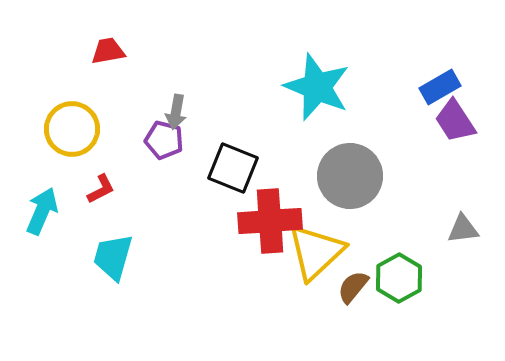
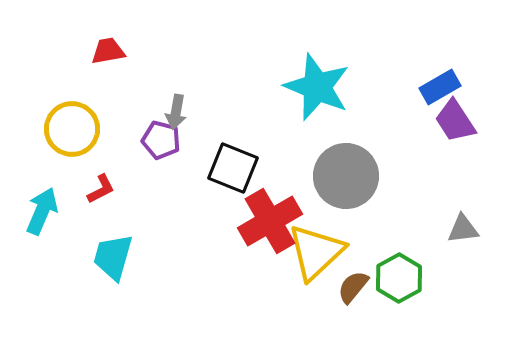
purple pentagon: moved 3 px left
gray circle: moved 4 px left
red cross: rotated 26 degrees counterclockwise
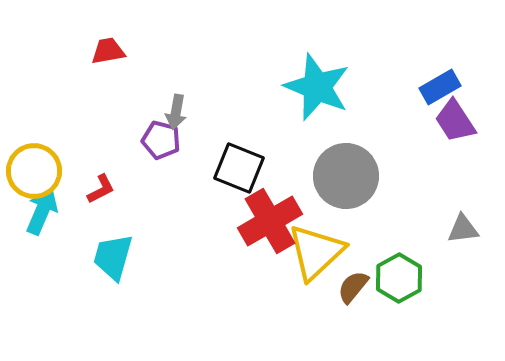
yellow circle: moved 38 px left, 42 px down
black square: moved 6 px right
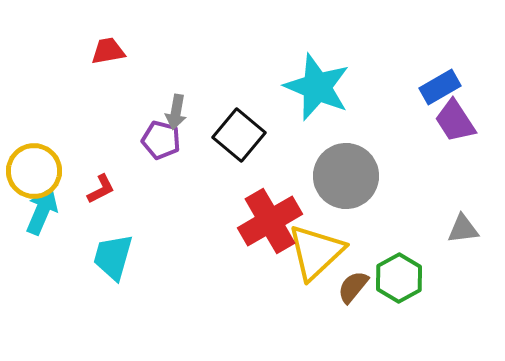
black square: moved 33 px up; rotated 18 degrees clockwise
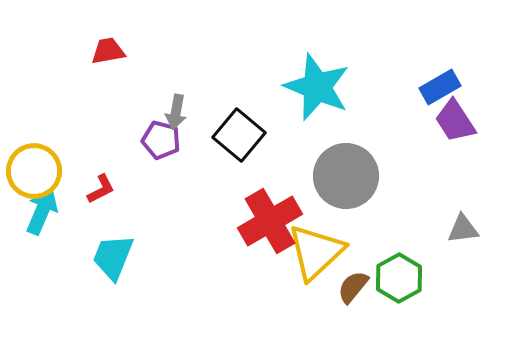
cyan trapezoid: rotated 6 degrees clockwise
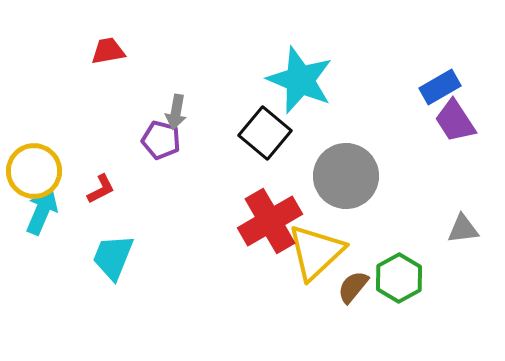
cyan star: moved 17 px left, 7 px up
black square: moved 26 px right, 2 px up
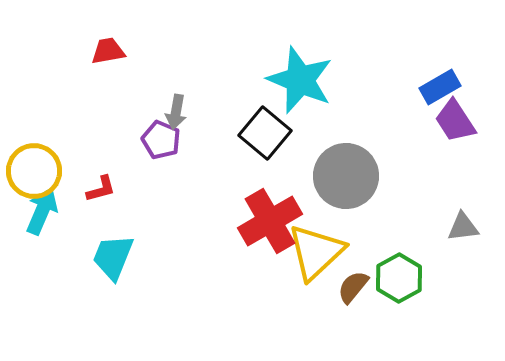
purple pentagon: rotated 9 degrees clockwise
red L-shape: rotated 12 degrees clockwise
gray triangle: moved 2 px up
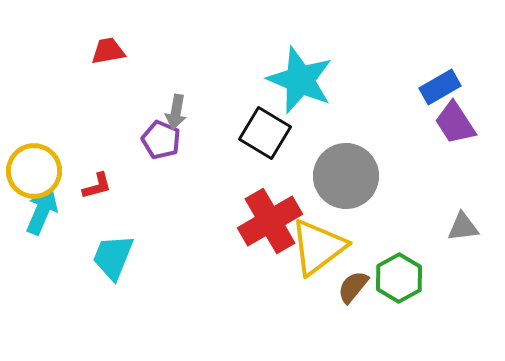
purple trapezoid: moved 2 px down
black square: rotated 9 degrees counterclockwise
red L-shape: moved 4 px left, 3 px up
yellow triangle: moved 2 px right, 5 px up; rotated 6 degrees clockwise
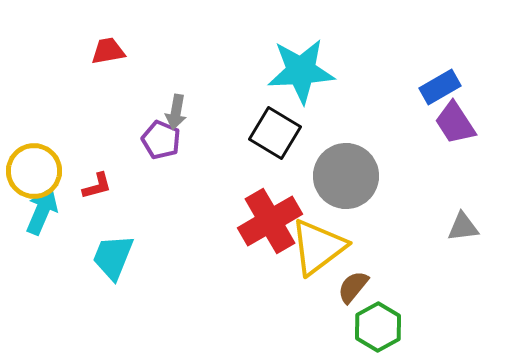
cyan star: moved 1 px right, 9 px up; rotated 26 degrees counterclockwise
black square: moved 10 px right
green hexagon: moved 21 px left, 49 px down
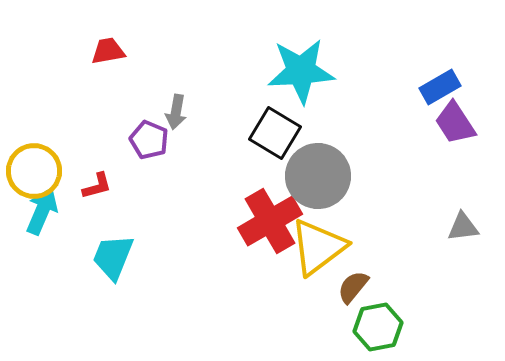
purple pentagon: moved 12 px left
gray circle: moved 28 px left
green hexagon: rotated 18 degrees clockwise
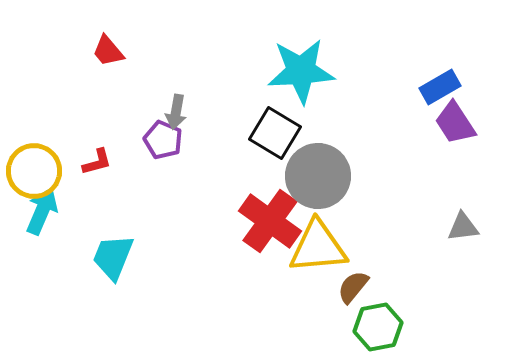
red trapezoid: rotated 120 degrees counterclockwise
purple pentagon: moved 14 px right
red L-shape: moved 24 px up
red cross: rotated 24 degrees counterclockwise
yellow triangle: rotated 32 degrees clockwise
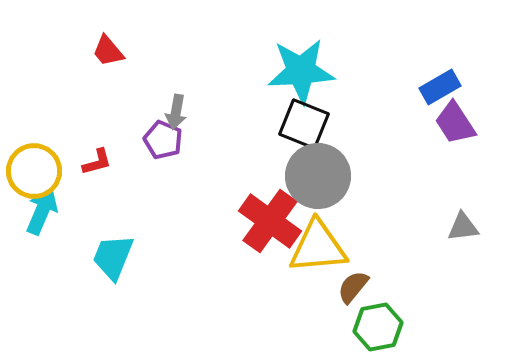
black square: moved 29 px right, 9 px up; rotated 9 degrees counterclockwise
